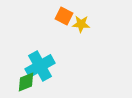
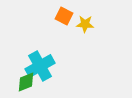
yellow star: moved 4 px right
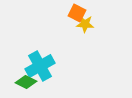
orange square: moved 13 px right, 3 px up
green diamond: rotated 50 degrees clockwise
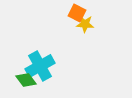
green diamond: moved 2 px up; rotated 25 degrees clockwise
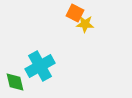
orange square: moved 2 px left
green diamond: moved 11 px left, 2 px down; rotated 25 degrees clockwise
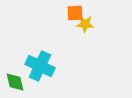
orange square: rotated 30 degrees counterclockwise
cyan cross: rotated 36 degrees counterclockwise
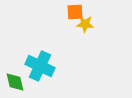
orange square: moved 1 px up
